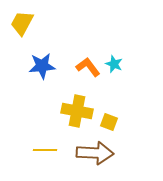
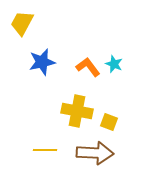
blue star: moved 4 px up; rotated 8 degrees counterclockwise
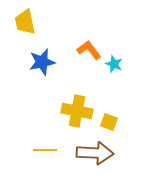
yellow trapezoid: moved 3 px right, 1 px up; rotated 40 degrees counterclockwise
orange L-shape: moved 1 px right, 17 px up
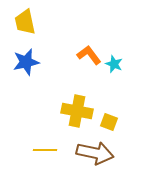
orange L-shape: moved 5 px down
blue star: moved 16 px left
brown arrow: rotated 9 degrees clockwise
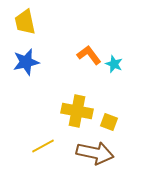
yellow line: moved 2 px left, 4 px up; rotated 30 degrees counterclockwise
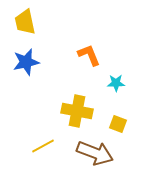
orange L-shape: rotated 15 degrees clockwise
cyan star: moved 2 px right, 19 px down; rotated 24 degrees counterclockwise
yellow square: moved 9 px right, 2 px down
brown arrow: rotated 9 degrees clockwise
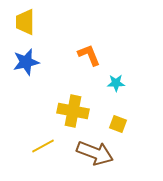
yellow trapezoid: rotated 12 degrees clockwise
yellow cross: moved 4 px left
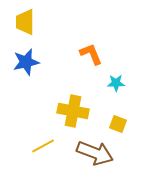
orange L-shape: moved 2 px right, 1 px up
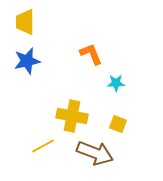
blue star: moved 1 px right, 1 px up
yellow cross: moved 1 px left, 5 px down
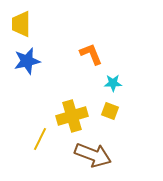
yellow trapezoid: moved 4 px left, 2 px down
cyan star: moved 3 px left
yellow cross: rotated 28 degrees counterclockwise
yellow square: moved 8 px left, 13 px up
yellow line: moved 3 px left, 7 px up; rotated 35 degrees counterclockwise
brown arrow: moved 2 px left, 2 px down
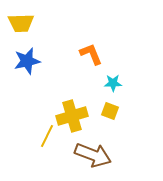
yellow trapezoid: moved 1 px up; rotated 92 degrees counterclockwise
yellow line: moved 7 px right, 3 px up
